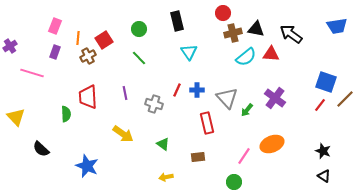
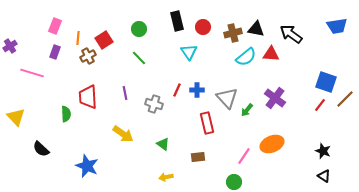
red circle at (223, 13): moved 20 px left, 14 px down
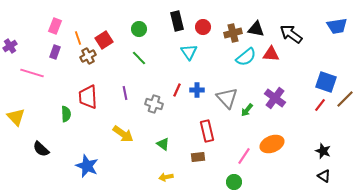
orange line at (78, 38): rotated 24 degrees counterclockwise
red rectangle at (207, 123): moved 8 px down
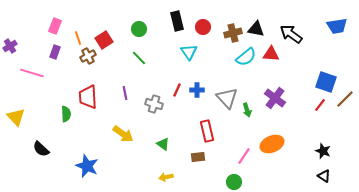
green arrow at (247, 110): rotated 56 degrees counterclockwise
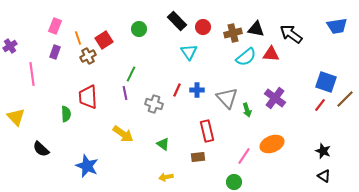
black rectangle at (177, 21): rotated 30 degrees counterclockwise
green line at (139, 58): moved 8 px left, 16 px down; rotated 70 degrees clockwise
pink line at (32, 73): moved 1 px down; rotated 65 degrees clockwise
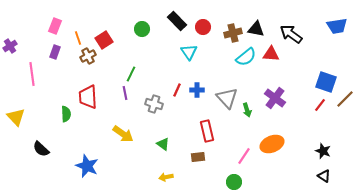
green circle at (139, 29): moved 3 px right
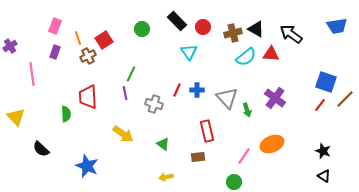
black triangle at (256, 29): rotated 18 degrees clockwise
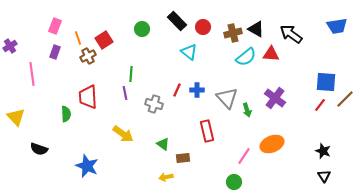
cyan triangle at (189, 52): rotated 18 degrees counterclockwise
green line at (131, 74): rotated 21 degrees counterclockwise
blue square at (326, 82): rotated 15 degrees counterclockwise
black semicircle at (41, 149): moved 2 px left; rotated 24 degrees counterclockwise
brown rectangle at (198, 157): moved 15 px left, 1 px down
black triangle at (324, 176): rotated 24 degrees clockwise
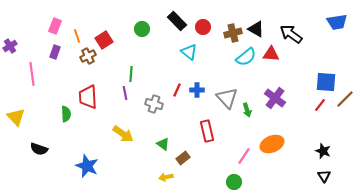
blue trapezoid at (337, 26): moved 4 px up
orange line at (78, 38): moved 1 px left, 2 px up
brown rectangle at (183, 158): rotated 32 degrees counterclockwise
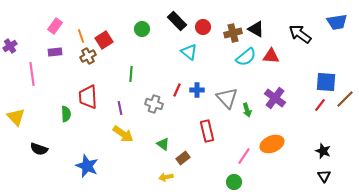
pink rectangle at (55, 26): rotated 14 degrees clockwise
black arrow at (291, 34): moved 9 px right
orange line at (77, 36): moved 4 px right
purple rectangle at (55, 52): rotated 64 degrees clockwise
red triangle at (271, 54): moved 2 px down
purple line at (125, 93): moved 5 px left, 15 px down
